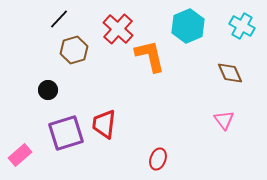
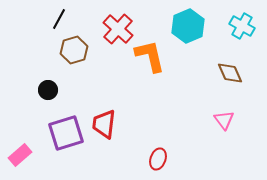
black line: rotated 15 degrees counterclockwise
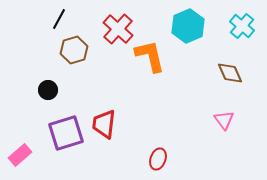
cyan cross: rotated 10 degrees clockwise
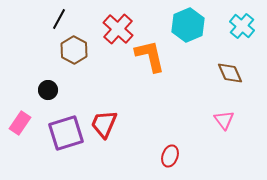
cyan hexagon: moved 1 px up
brown hexagon: rotated 16 degrees counterclockwise
red trapezoid: rotated 16 degrees clockwise
pink rectangle: moved 32 px up; rotated 15 degrees counterclockwise
red ellipse: moved 12 px right, 3 px up
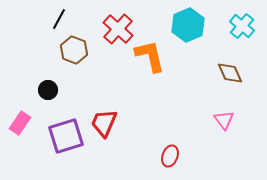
brown hexagon: rotated 8 degrees counterclockwise
red trapezoid: moved 1 px up
purple square: moved 3 px down
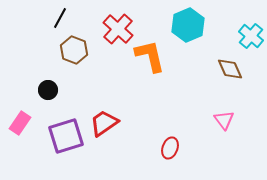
black line: moved 1 px right, 1 px up
cyan cross: moved 9 px right, 10 px down
brown diamond: moved 4 px up
red trapezoid: rotated 32 degrees clockwise
red ellipse: moved 8 px up
